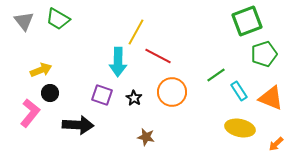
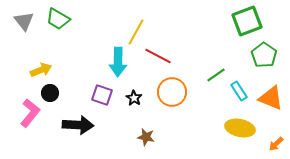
green pentagon: moved 1 px down; rotated 20 degrees counterclockwise
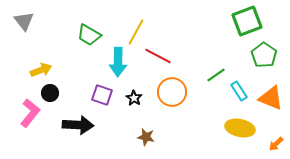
green trapezoid: moved 31 px right, 16 px down
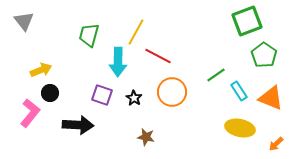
green trapezoid: rotated 75 degrees clockwise
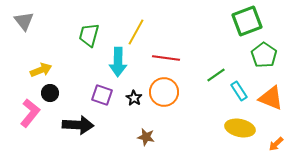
red line: moved 8 px right, 2 px down; rotated 20 degrees counterclockwise
orange circle: moved 8 px left
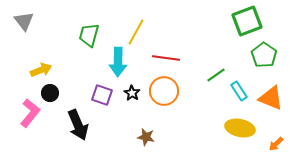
orange circle: moved 1 px up
black star: moved 2 px left, 5 px up
black arrow: rotated 64 degrees clockwise
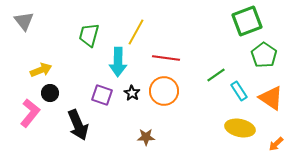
orange triangle: rotated 12 degrees clockwise
brown star: rotated 12 degrees counterclockwise
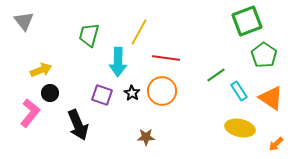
yellow line: moved 3 px right
orange circle: moved 2 px left
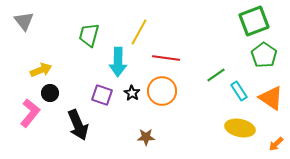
green square: moved 7 px right
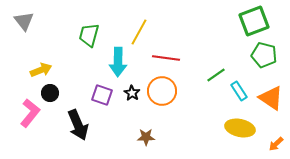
green pentagon: rotated 20 degrees counterclockwise
